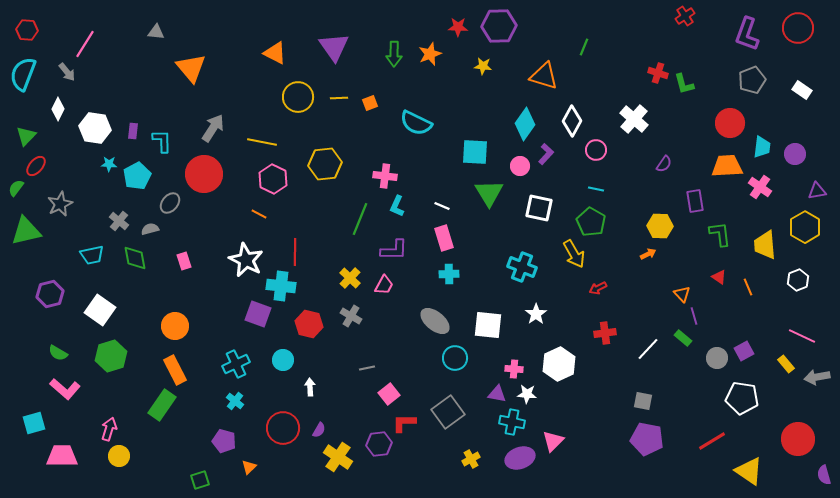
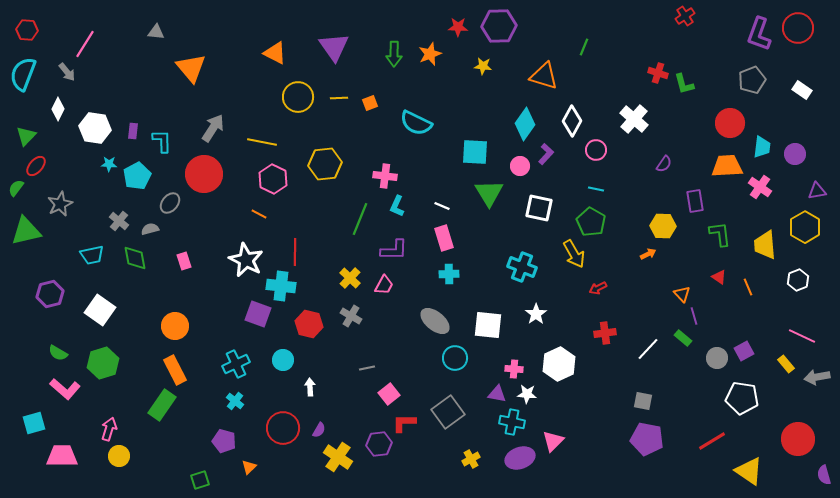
purple L-shape at (747, 34): moved 12 px right
yellow hexagon at (660, 226): moved 3 px right
green hexagon at (111, 356): moved 8 px left, 7 px down
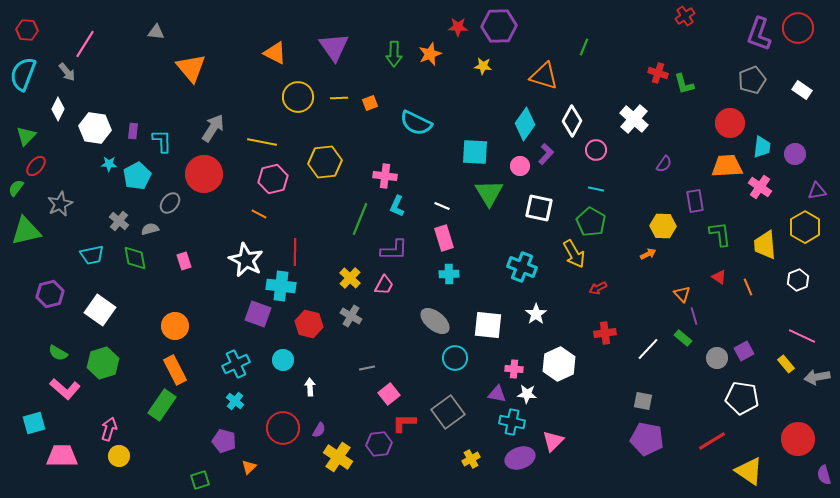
yellow hexagon at (325, 164): moved 2 px up
pink hexagon at (273, 179): rotated 20 degrees clockwise
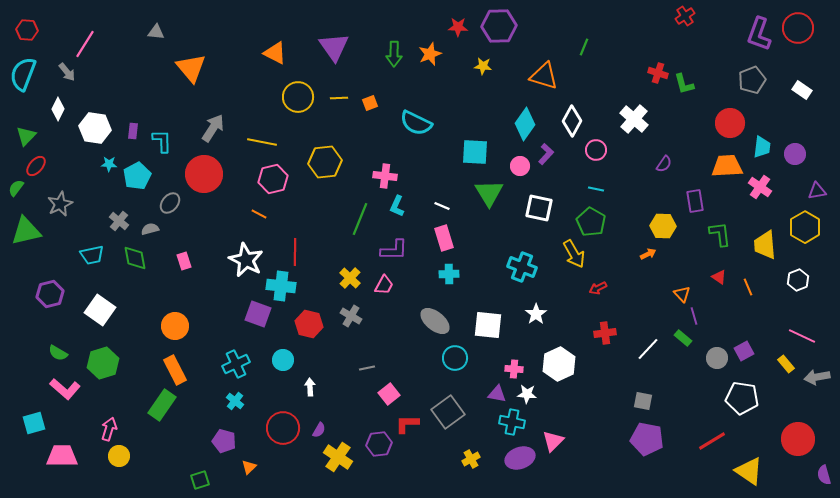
red L-shape at (404, 423): moved 3 px right, 1 px down
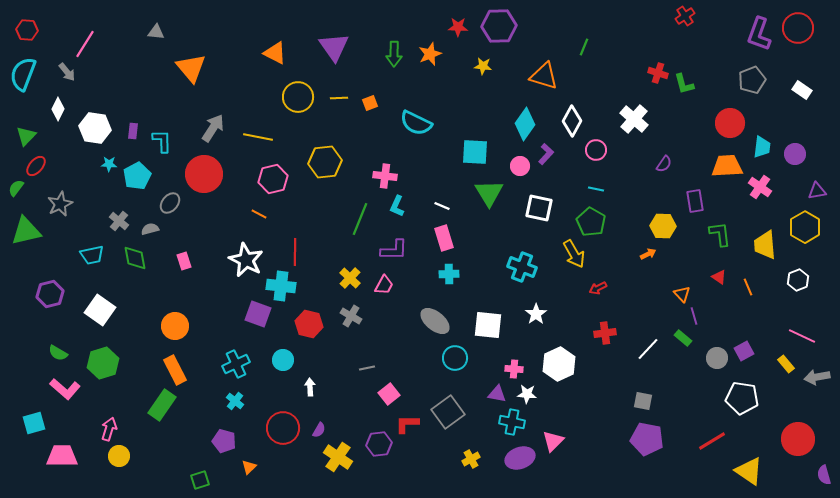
yellow line at (262, 142): moved 4 px left, 5 px up
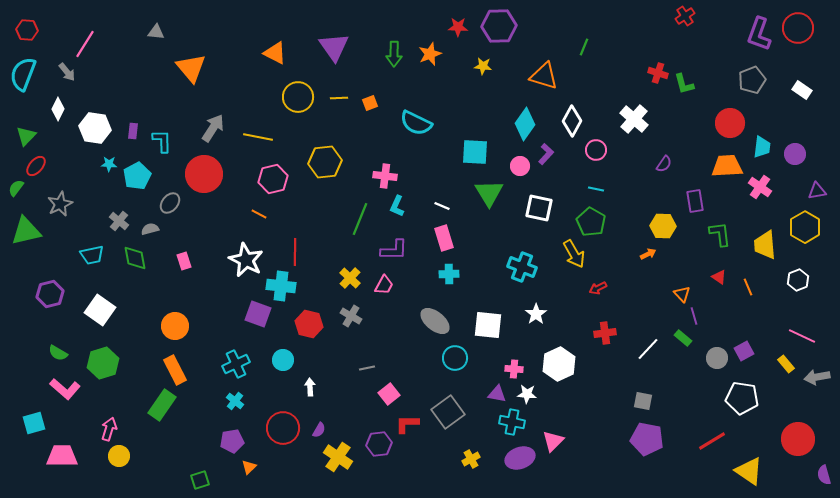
purple pentagon at (224, 441): moved 8 px right; rotated 25 degrees counterclockwise
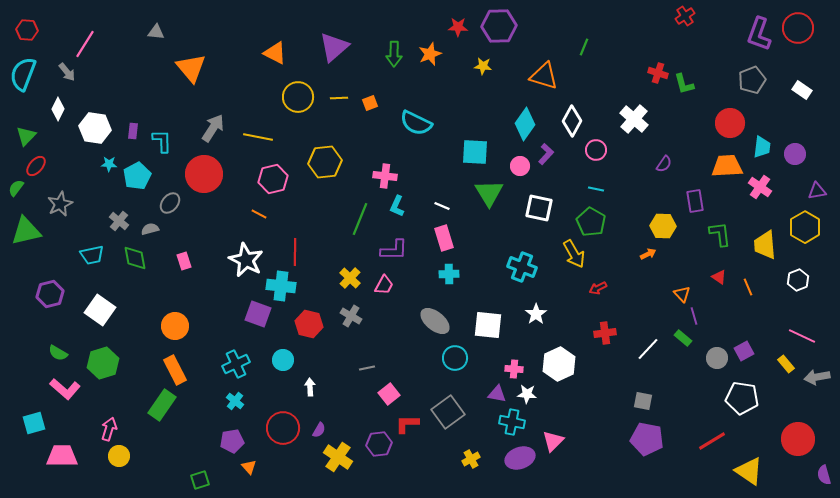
purple triangle at (334, 47): rotated 24 degrees clockwise
orange triangle at (249, 467): rotated 28 degrees counterclockwise
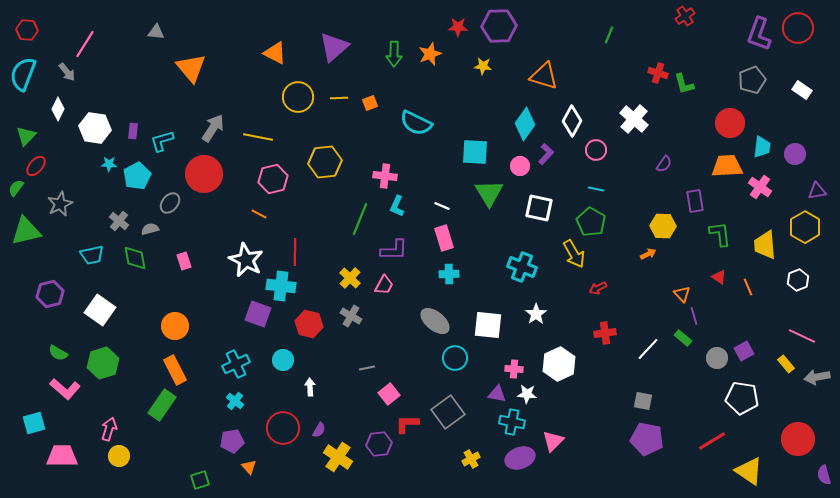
green line at (584, 47): moved 25 px right, 12 px up
cyan L-shape at (162, 141): rotated 105 degrees counterclockwise
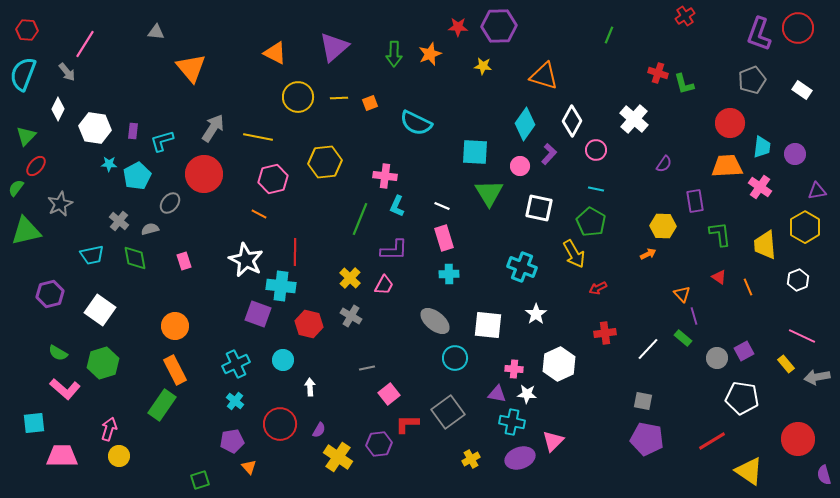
purple L-shape at (546, 154): moved 3 px right
cyan square at (34, 423): rotated 10 degrees clockwise
red circle at (283, 428): moved 3 px left, 4 px up
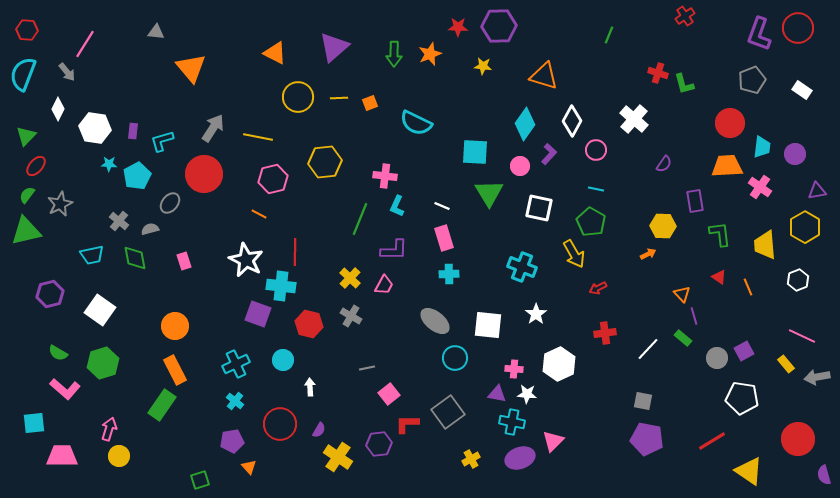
green semicircle at (16, 188): moved 11 px right, 7 px down
